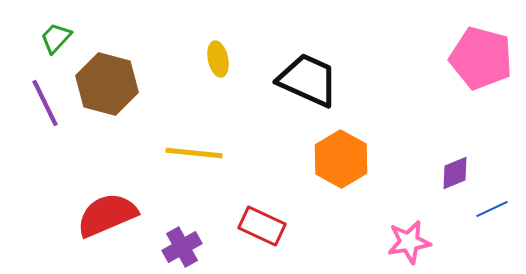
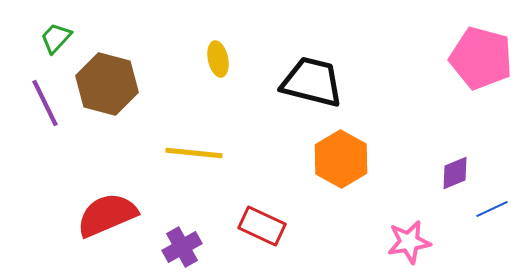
black trapezoid: moved 4 px right, 2 px down; rotated 10 degrees counterclockwise
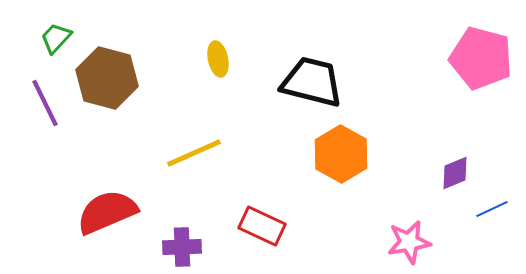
brown hexagon: moved 6 px up
yellow line: rotated 30 degrees counterclockwise
orange hexagon: moved 5 px up
red semicircle: moved 3 px up
purple cross: rotated 27 degrees clockwise
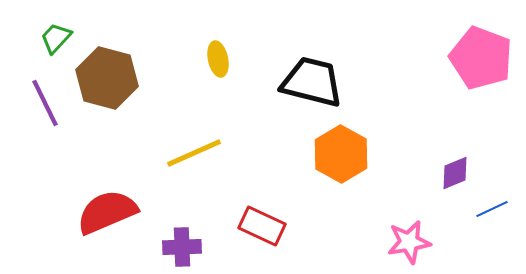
pink pentagon: rotated 6 degrees clockwise
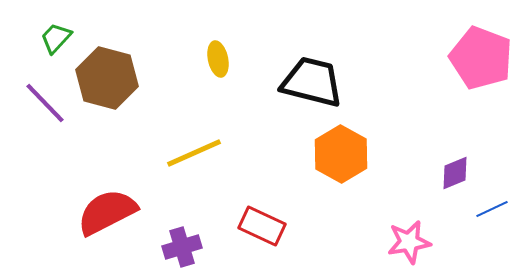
purple line: rotated 18 degrees counterclockwise
red semicircle: rotated 4 degrees counterclockwise
purple cross: rotated 15 degrees counterclockwise
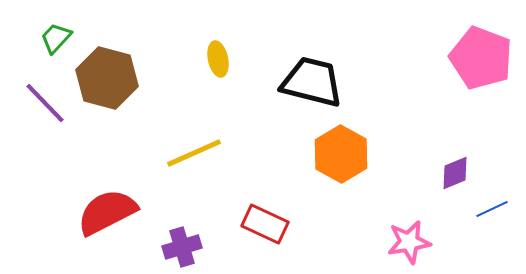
red rectangle: moved 3 px right, 2 px up
